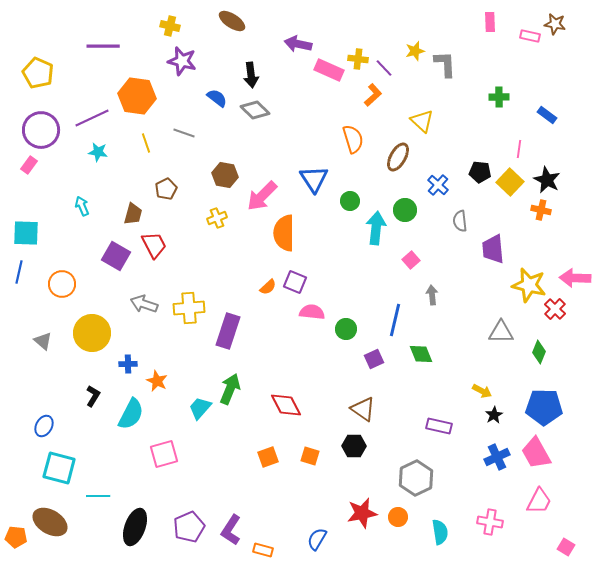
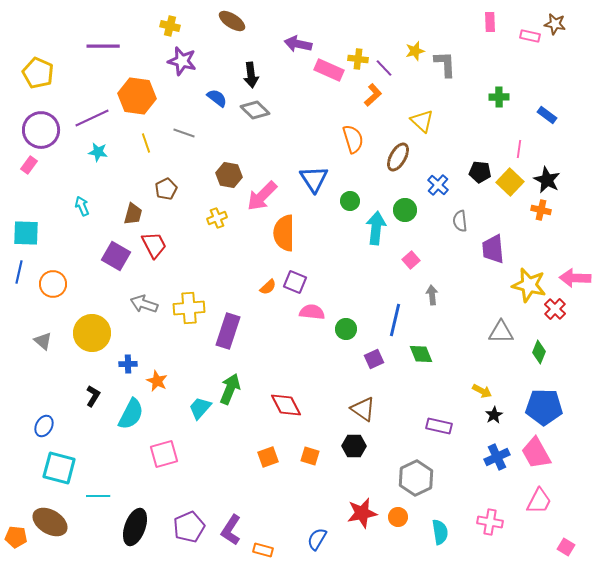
brown hexagon at (225, 175): moved 4 px right
orange circle at (62, 284): moved 9 px left
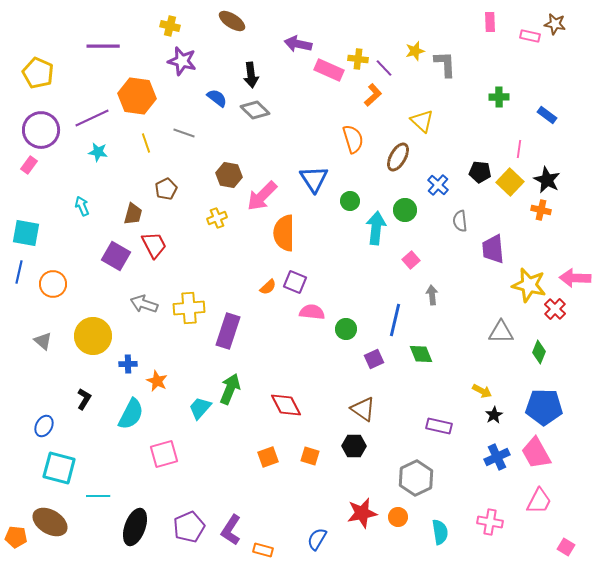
cyan square at (26, 233): rotated 8 degrees clockwise
yellow circle at (92, 333): moved 1 px right, 3 px down
black L-shape at (93, 396): moved 9 px left, 3 px down
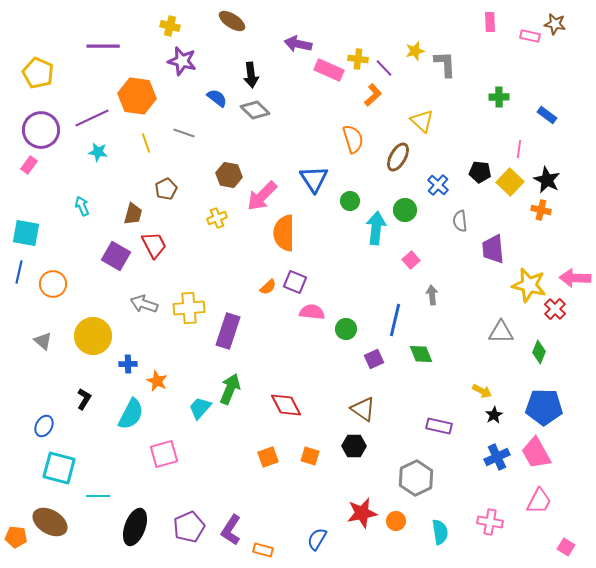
orange circle at (398, 517): moved 2 px left, 4 px down
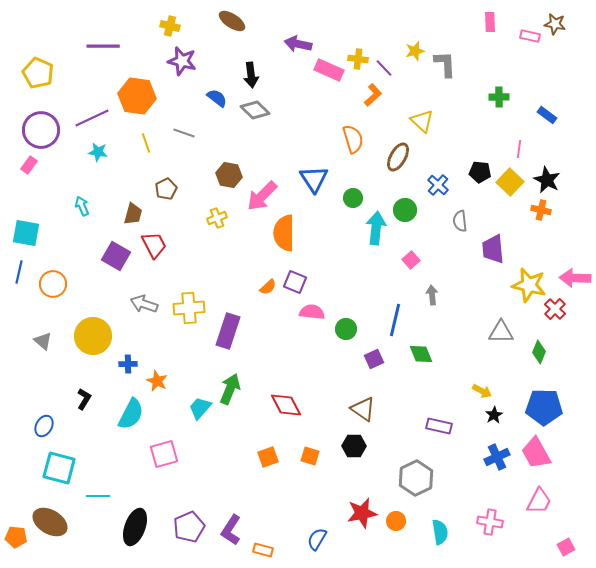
green circle at (350, 201): moved 3 px right, 3 px up
pink square at (566, 547): rotated 30 degrees clockwise
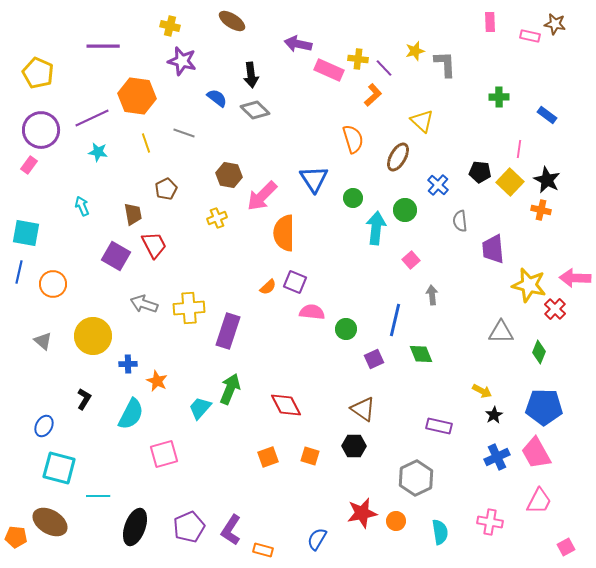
brown trapezoid at (133, 214): rotated 25 degrees counterclockwise
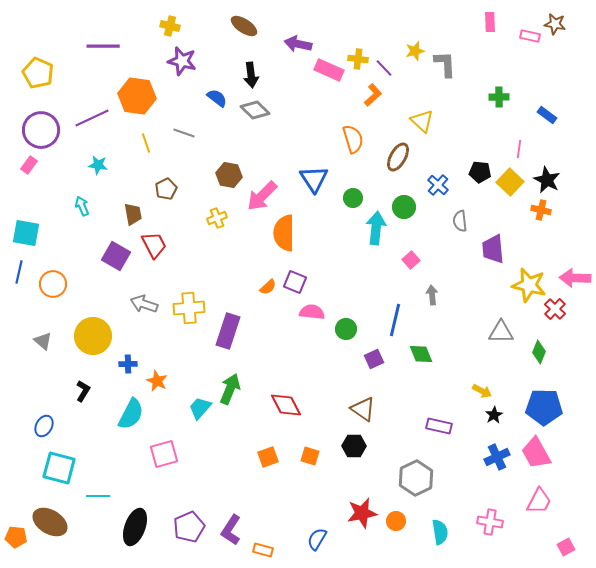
brown ellipse at (232, 21): moved 12 px right, 5 px down
cyan star at (98, 152): moved 13 px down
green circle at (405, 210): moved 1 px left, 3 px up
black L-shape at (84, 399): moved 1 px left, 8 px up
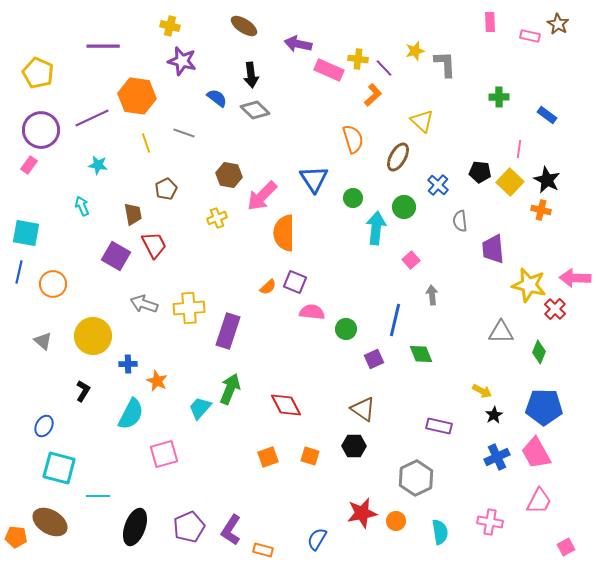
brown star at (555, 24): moved 3 px right; rotated 20 degrees clockwise
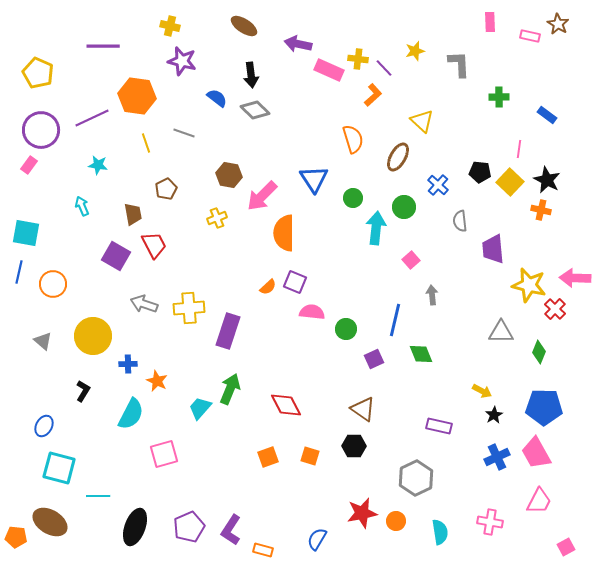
gray L-shape at (445, 64): moved 14 px right
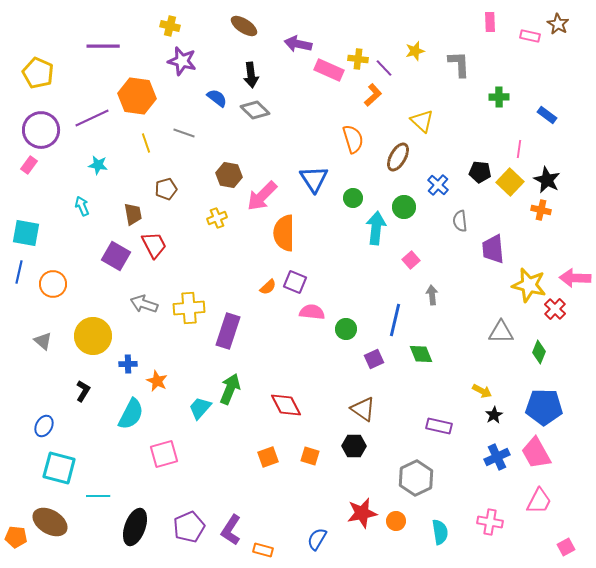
brown pentagon at (166, 189): rotated 10 degrees clockwise
